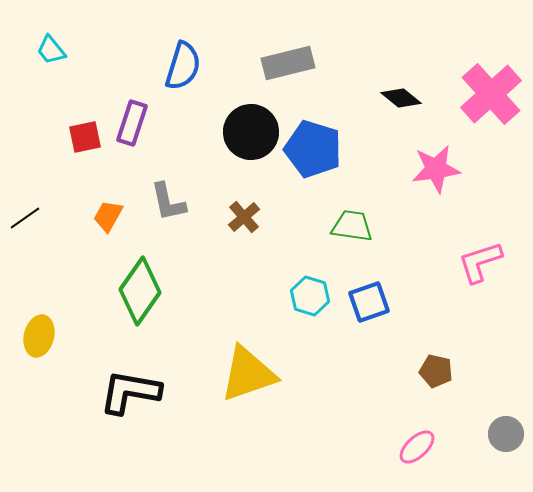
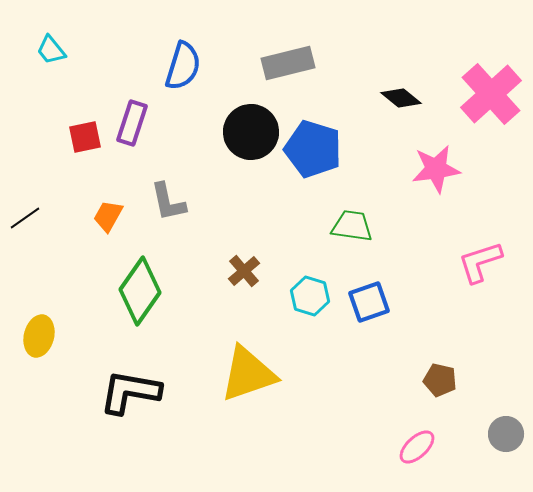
brown cross: moved 54 px down
brown pentagon: moved 4 px right, 9 px down
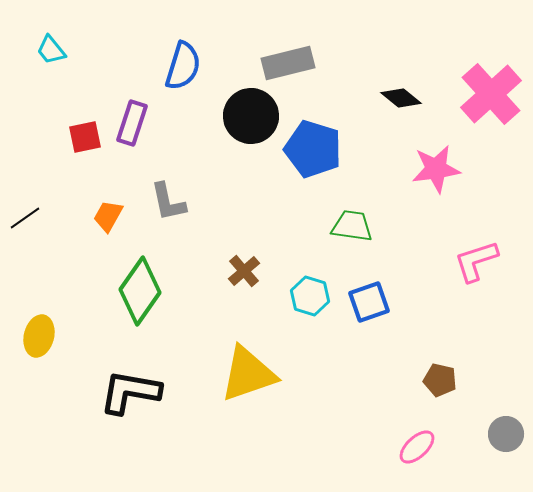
black circle: moved 16 px up
pink L-shape: moved 4 px left, 1 px up
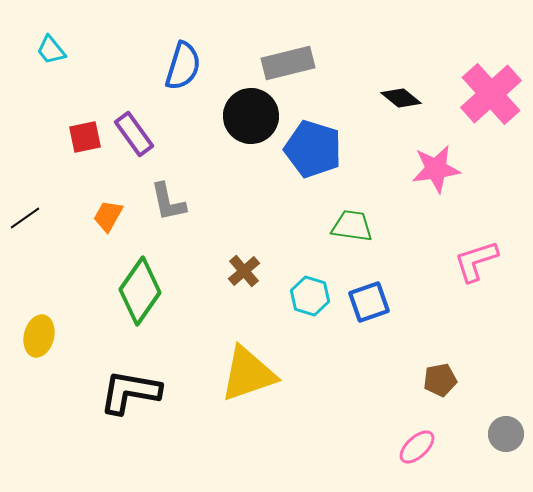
purple rectangle: moved 2 px right, 11 px down; rotated 54 degrees counterclockwise
brown pentagon: rotated 24 degrees counterclockwise
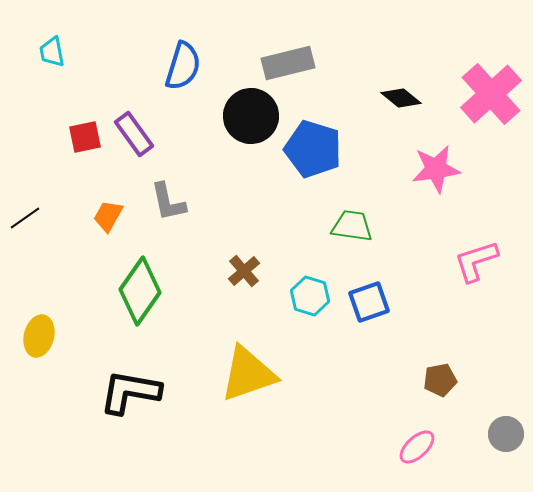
cyan trapezoid: moved 1 px right, 2 px down; rotated 28 degrees clockwise
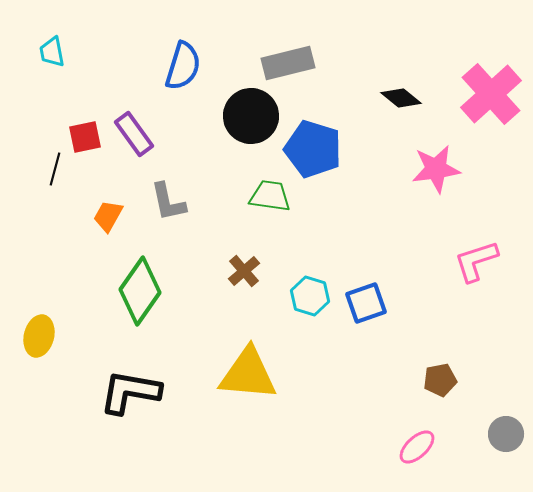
black line: moved 30 px right, 49 px up; rotated 40 degrees counterclockwise
green trapezoid: moved 82 px left, 30 px up
blue square: moved 3 px left, 1 px down
yellow triangle: rotated 24 degrees clockwise
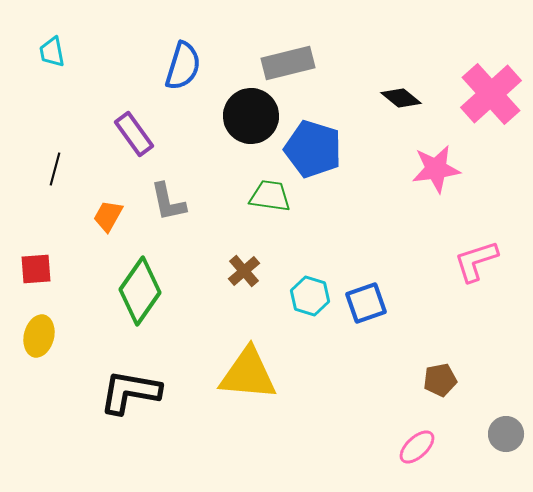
red square: moved 49 px left, 132 px down; rotated 8 degrees clockwise
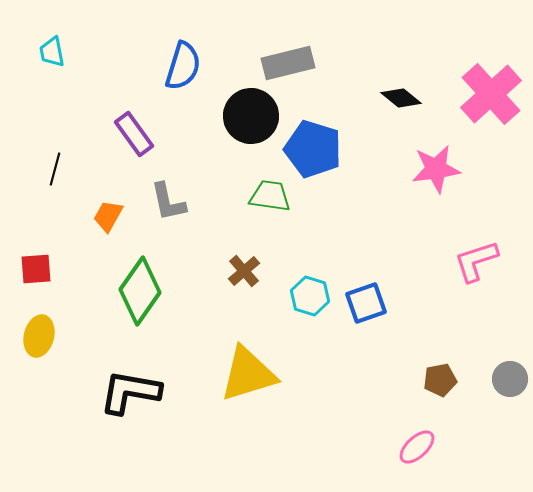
yellow triangle: rotated 22 degrees counterclockwise
gray circle: moved 4 px right, 55 px up
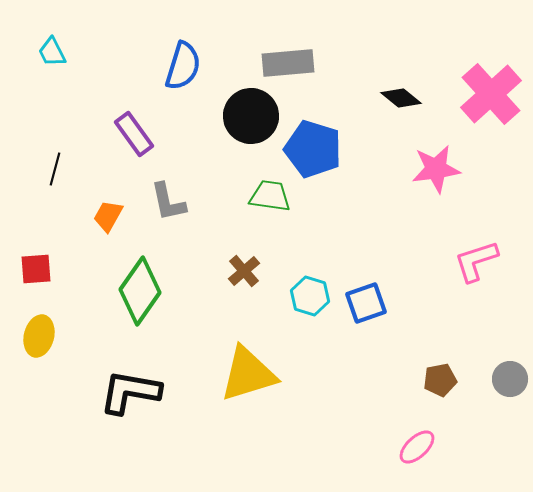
cyan trapezoid: rotated 16 degrees counterclockwise
gray rectangle: rotated 9 degrees clockwise
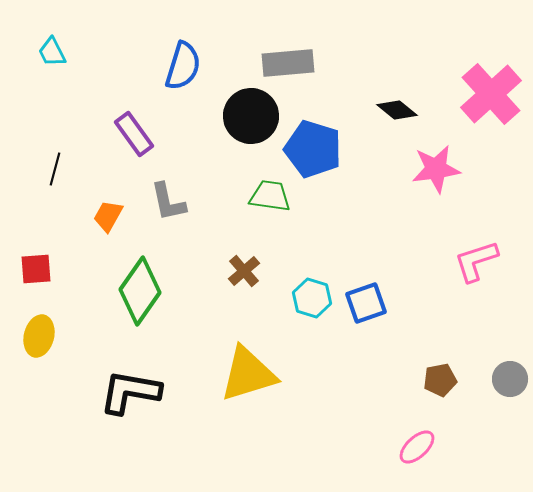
black diamond: moved 4 px left, 12 px down
cyan hexagon: moved 2 px right, 2 px down
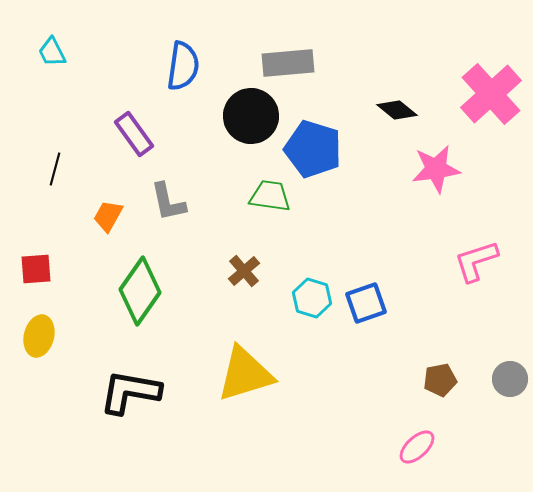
blue semicircle: rotated 9 degrees counterclockwise
yellow triangle: moved 3 px left
